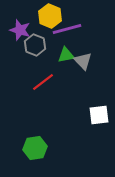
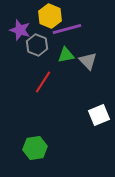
gray hexagon: moved 2 px right
gray triangle: moved 5 px right
red line: rotated 20 degrees counterclockwise
white square: rotated 15 degrees counterclockwise
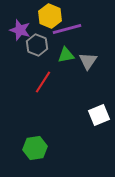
gray triangle: rotated 18 degrees clockwise
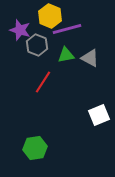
gray triangle: moved 2 px right, 3 px up; rotated 36 degrees counterclockwise
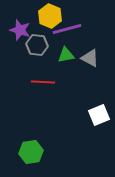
gray hexagon: rotated 15 degrees counterclockwise
red line: rotated 60 degrees clockwise
green hexagon: moved 4 px left, 4 px down
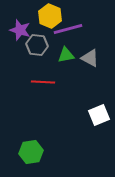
purple line: moved 1 px right
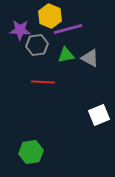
purple star: rotated 15 degrees counterclockwise
gray hexagon: rotated 15 degrees counterclockwise
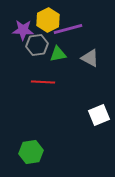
yellow hexagon: moved 2 px left, 4 px down; rotated 10 degrees clockwise
purple star: moved 3 px right
green triangle: moved 8 px left, 1 px up
